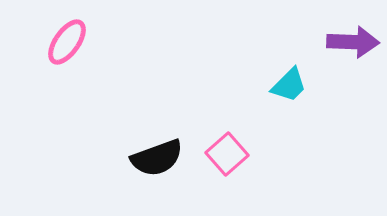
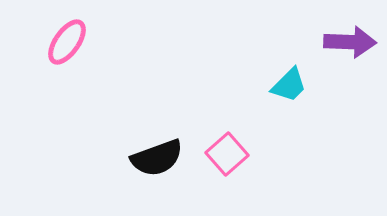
purple arrow: moved 3 px left
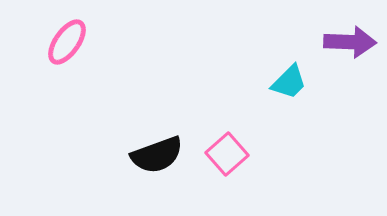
cyan trapezoid: moved 3 px up
black semicircle: moved 3 px up
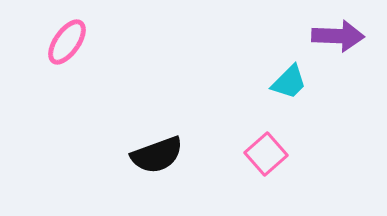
purple arrow: moved 12 px left, 6 px up
pink square: moved 39 px right
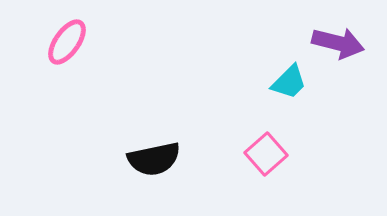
purple arrow: moved 7 px down; rotated 12 degrees clockwise
black semicircle: moved 3 px left, 4 px down; rotated 8 degrees clockwise
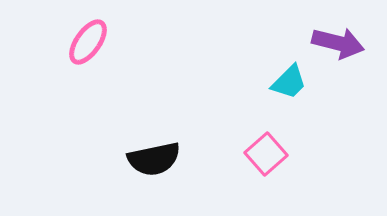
pink ellipse: moved 21 px right
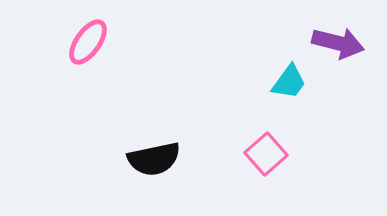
cyan trapezoid: rotated 9 degrees counterclockwise
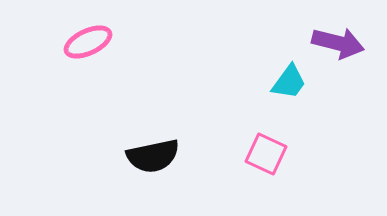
pink ellipse: rotated 30 degrees clockwise
pink square: rotated 24 degrees counterclockwise
black semicircle: moved 1 px left, 3 px up
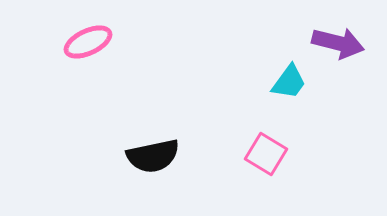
pink square: rotated 6 degrees clockwise
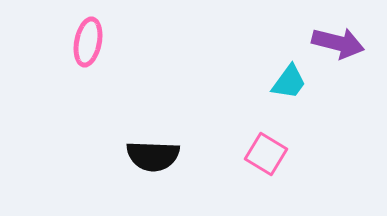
pink ellipse: rotated 54 degrees counterclockwise
black semicircle: rotated 14 degrees clockwise
